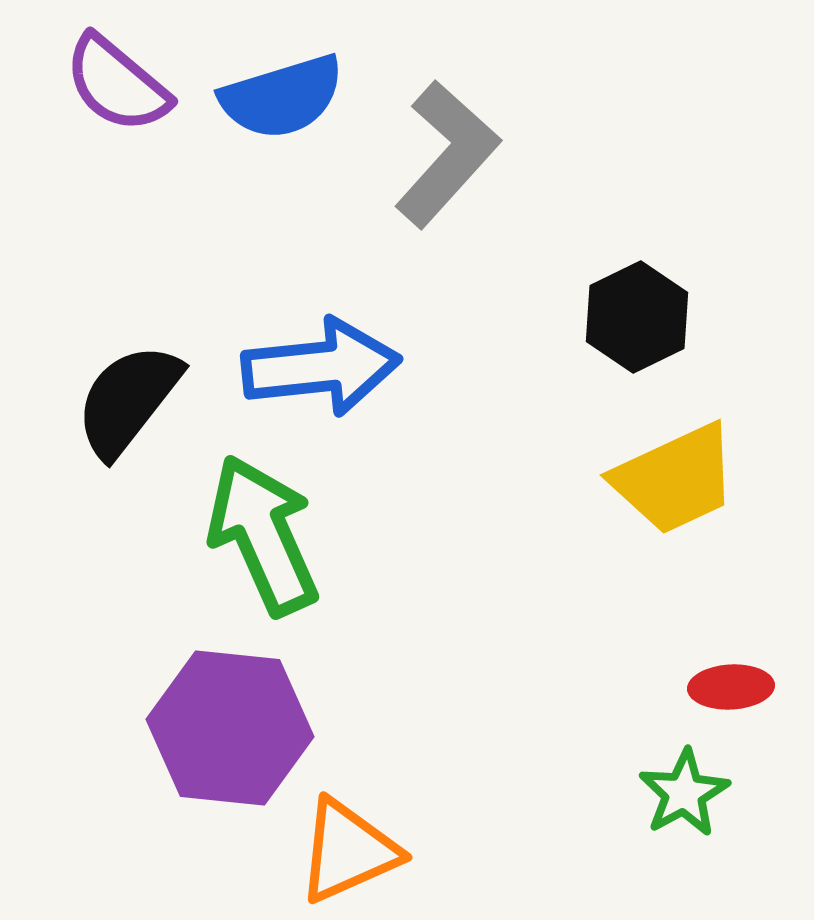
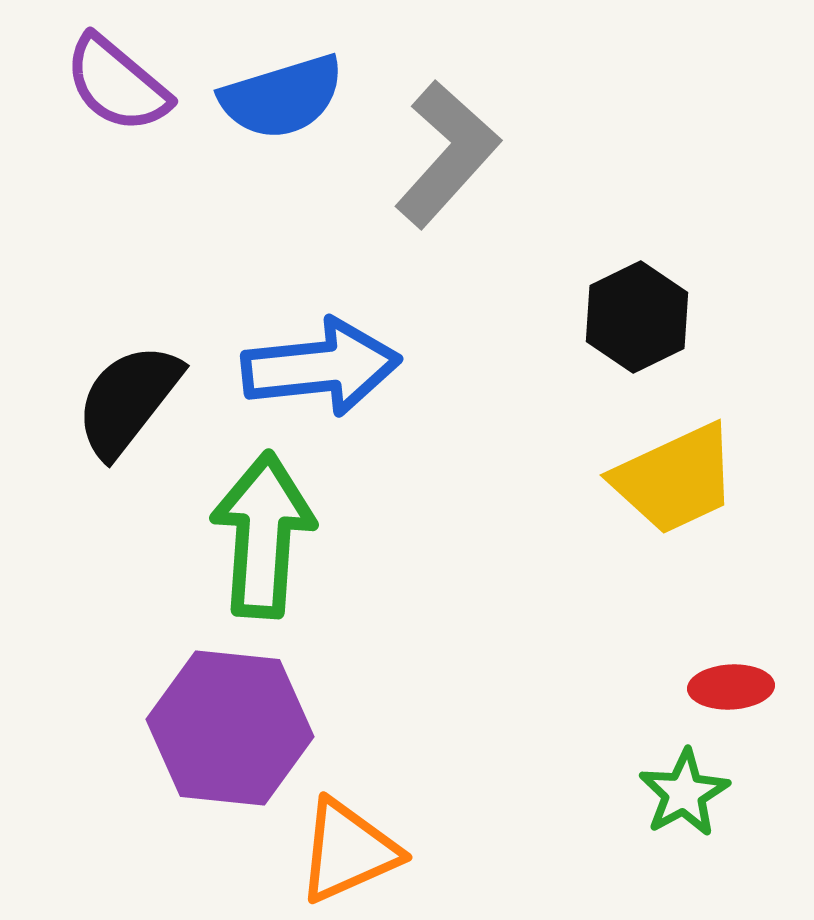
green arrow: rotated 28 degrees clockwise
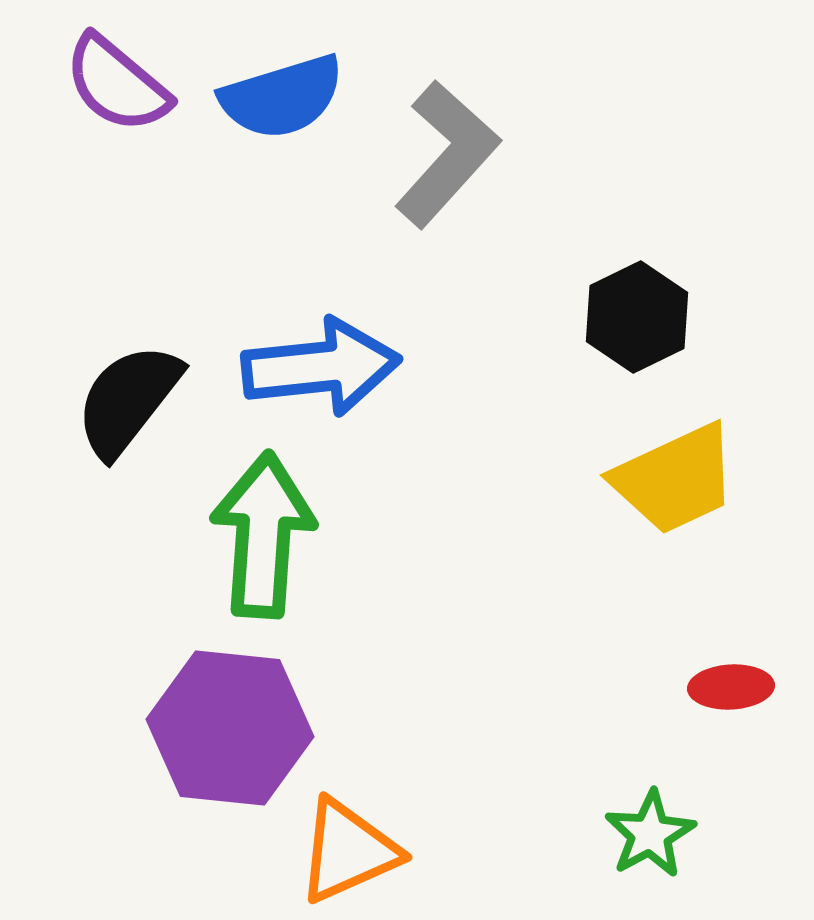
green star: moved 34 px left, 41 px down
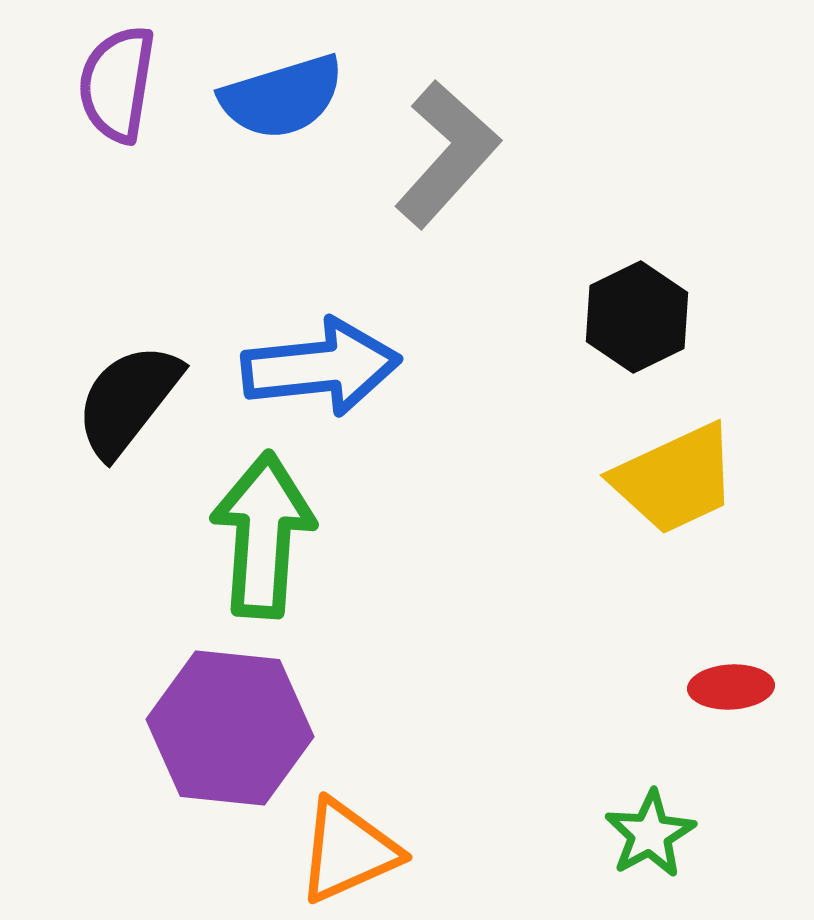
purple semicircle: rotated 59 degrees clockwise
